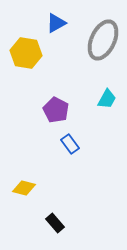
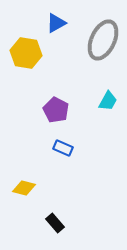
cyan trapezoid: moved 1 px right, 2 px down
blue rectangle: moved 7 px left, 4 px down; rotated 30 degrees counterclockwise
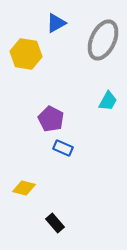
yellow hexagon: moved 1 px down
purple pentagon: moved 5 px left, 9 px down
